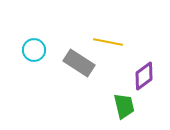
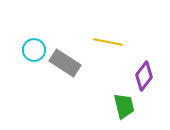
gray rectangle: moved 14 px left
purple diamond: rotated 16 degrees counterclockwise
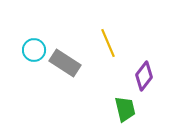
yellow line: moved 1 px down; rotated 56 degrees clockwise
green trapezoid: moved 1 px right, 3 px down
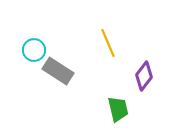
gray rectangle: moved 7 px left, 8 px down
green trapezoid: moved 7 px left
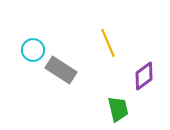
cyan circle: moved 1 px left
gray rectangle: moved 3 px right, 1 px up
purple diamond: rotated 16 degrees clockwise
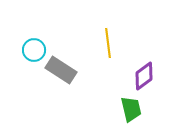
yellow line: rotated 16 degrees clockwise
cyan circle: moved 1 px right
green trapezoid: moved 13 px right
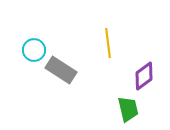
green trapezoid: moved 3 px left
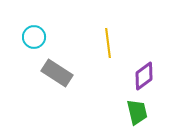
cyan circle: moved 13 px up
gray rectangle: moved 4 px left, 3 px down
green trapezoid: moved 9 px right, 3 px down
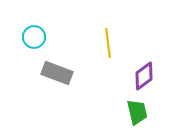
gray rectangle: rotated 12 degrees counterclockwise
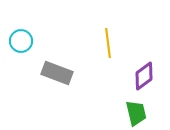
cyan circle: moved 13 px left, 4 px down
green trapezoid: moved 1 px left, 1 px down
